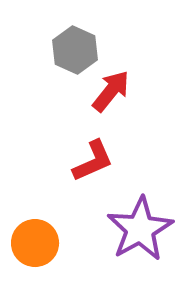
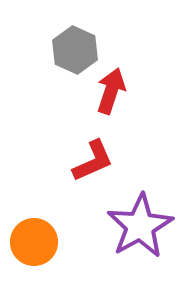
red arrow: rotated 21 degrees counterclockwise
purple star: moved 3 px up
orange circle: moved 1 px left, 1 px up
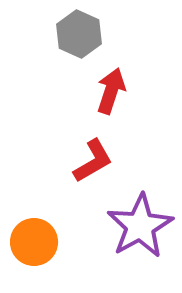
gray hexagon: moved 4 px right, 16 px up
red L-shape: rotated 6 degrees counterclockwise
